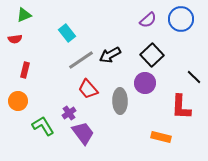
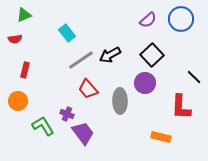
purple cross: moved 2 px left, 1 px down; rotated 32 degrees counterclockwise
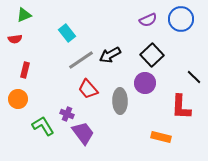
purple semicircle: rotated 18 degrees clockwise
orange circle: moved 2 px up
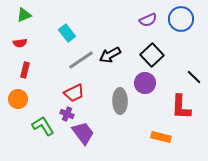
red semicircle: moved 5 px right, 4 px down
red trapezoid: moved 14 px left, 4 px down; rotated 75 degrees counterclockwise
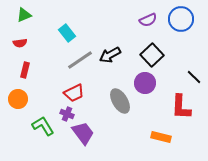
gray line: moved 1 px left
gray ellipse: rotated 30 degrees counterclockwise
